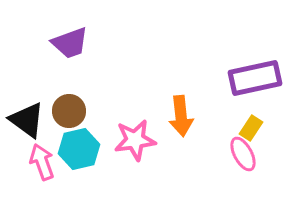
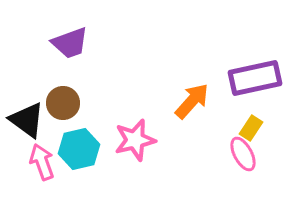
brown circle: moved 6 px left, 8 px up
orange arrow: moved 11 px right, 15 px up; rotated 132 degrees counterclockwise
pink star: rotated 6 degrees counterclockwise
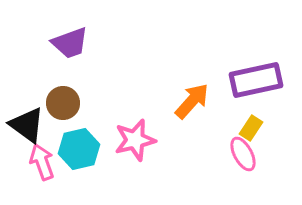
purple rectangle: moved 1 px right, 2 px down
black triangle: moved 5 px down
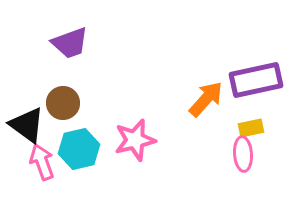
orange arrow: moved 14 px right, 2 px up
yellow rectangle: rotated 45 degrees clockwise
pink ellipse: rotated 24 degrees clockwise
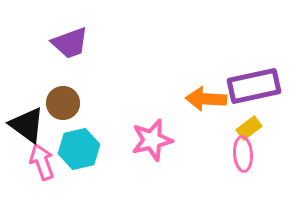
purple rectangle: moved 2 px left, 6 px down
orange arrow: rotated 129 degrees counterclockwise
yellow rectangle: moved 2 px left; rotated 25 degrees counterclockwise
pink star: moved 17 px right
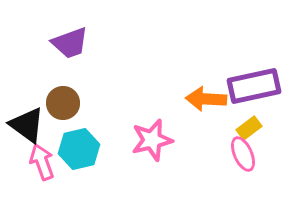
pink ellipse: rotated 20 degrees counterclockwise
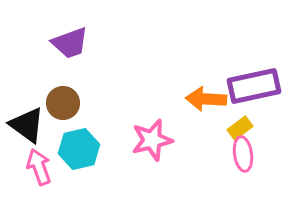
yellow rectangle: moved 9 px left
pink ellipse: rotated 16 degrees clockwise
pink arrow: moved 3 px left, 5 px down
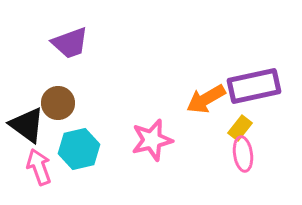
orange arrow: rotated 33 degrees counterclockwise
brown circle: moved 5 px left
yellow rectangle: rotated 15 degrees counterclockwise
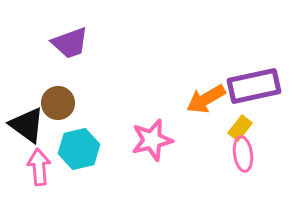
pink arrow: rotated 15 degrees clockwise
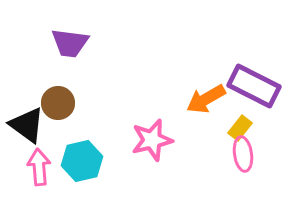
purple trapezoid: rotated 27 degrees clockwise
purple rectangle: rotated 39 degrees clockwise
cyan hexagon: moved 3 px right, 12 px down
